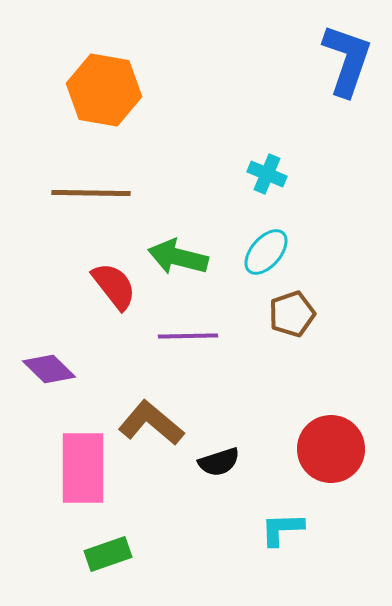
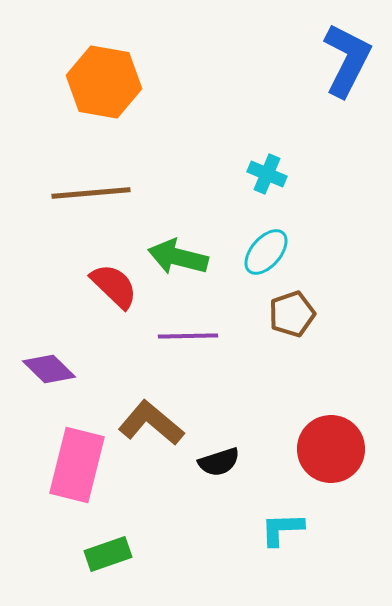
blue L-shape: rotated 8 degrees clockwise
orange hexagon: moved 8 px up
brown line: rotated 6 degrees counterclockwise
red semicircle: rotated 8 degrees counterclockwise
pink rectangle: moved 6 px left, 3 px up; rotated 14 degrees clockwise
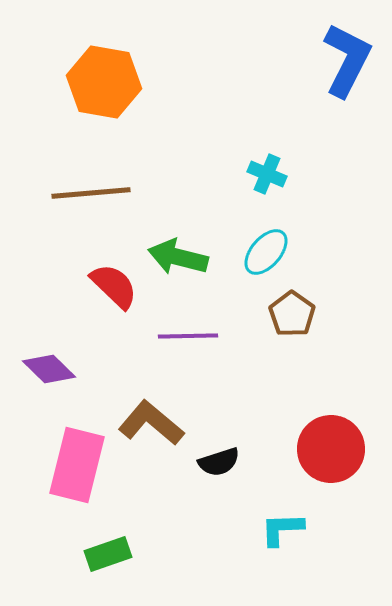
brown pentagon: rotated 18 degrees counterclockwise
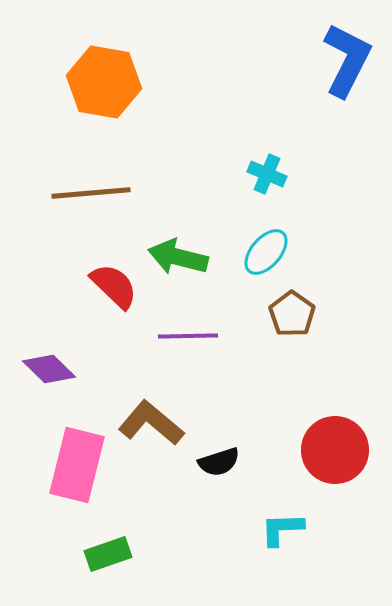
red circle: moved 4 px right, 1 px down
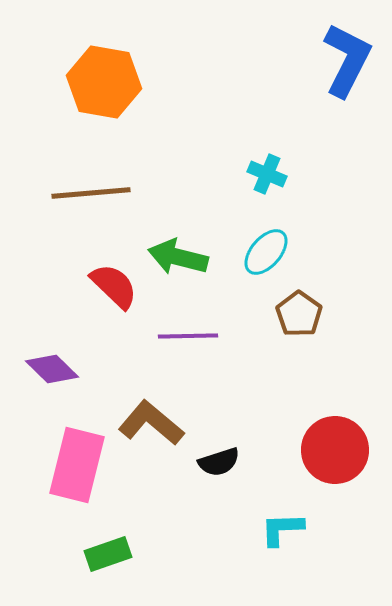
brown pentagon: moved 7 px right
purple diamond: moved 3 px right
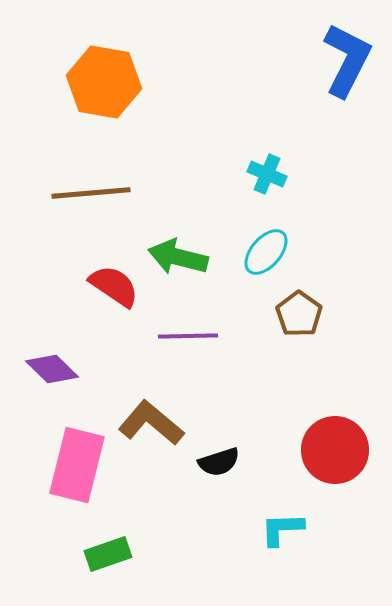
red semicircle: rotated 10 degrees counterclockwise
